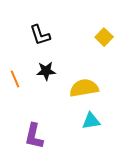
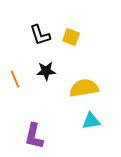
yellow square: moved 33 px left; rotated 24 degrees counterclockwise
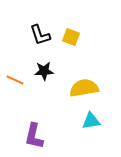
black star: moved 2 px left
orange line: moved 1 px down; rotated 42 degrees counterclockwise
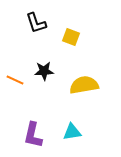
black L-shape: moved 4 px left, 12 px up
yellow semicircle: moved 3 px up
cyan triangle: moved 19 px left, 11 px down
purple L-shape: moved 1 px left, 1 px up
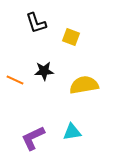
purple L-shape: moved 3 px down; rotated 52 degrees clockwise
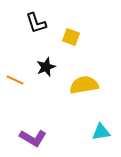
black star: moved 2 px right, 4 px up; rotated 18 degrees counterclockwise
cyan triangle: moved 29 px right
purple L-shape: rotated 124 degrees counterclockwise
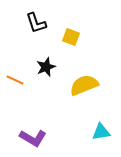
yellow semicircle: rotated 12 degrees counterclockwise
